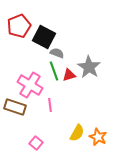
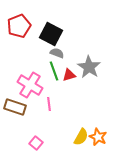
black square: moved 7 px right, 3 px up
pink line: moved 1 px left, 1 px up
yellow semicircle: moved 4 px right, 4 px down
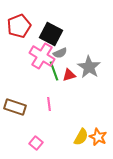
gray semicircle: moved 3 px right; rotated 136 degrees clockwise
pink cross: moved 12 px right, 29 px up
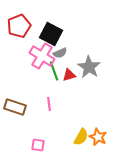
pink square: moved 2 px right, 2 px down; rotated 32 degrees counterclockwise
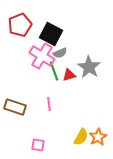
red pentagon: moved 1 px right, 1 px up
orange star: rotated 18 degrees clockwise
